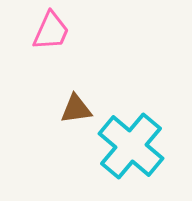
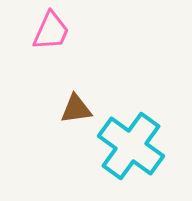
cyan cross: rotated 4 degrees counterclockwise
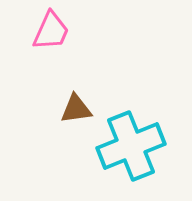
cyan cross: rotated 32 degrees clockwise
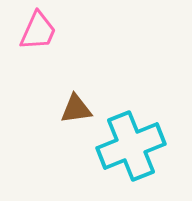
pink trapezoid: moved 13 px left
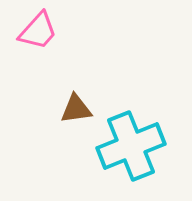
pink trapezoid: rotated 18 degrees clockwise
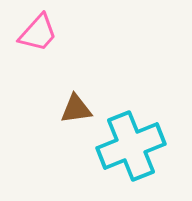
pink trapezoid: moved 2 px down
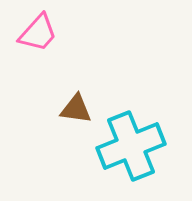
brown triangle: rotated 16 degrees clockwise
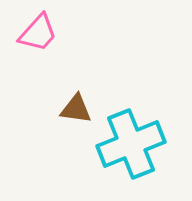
cyan cross: moved 2 px up
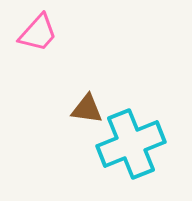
brown triangle: moved 11 px right
